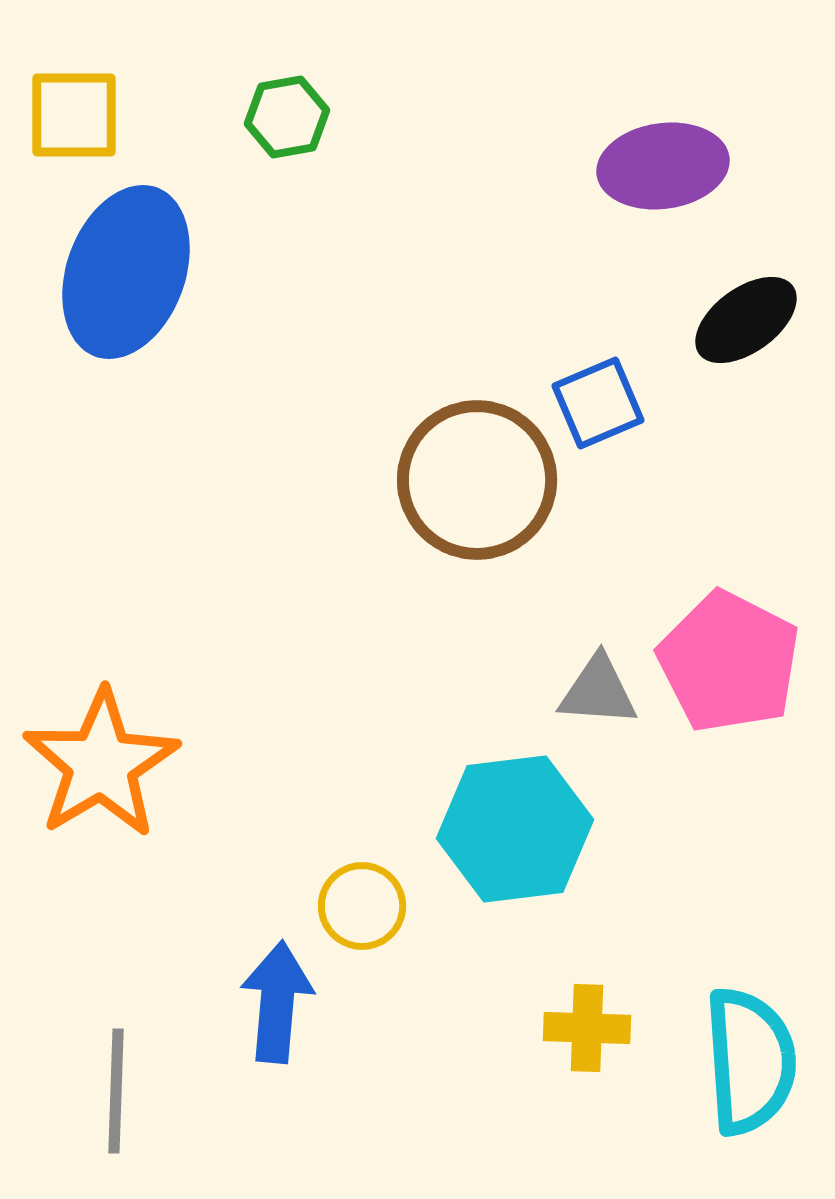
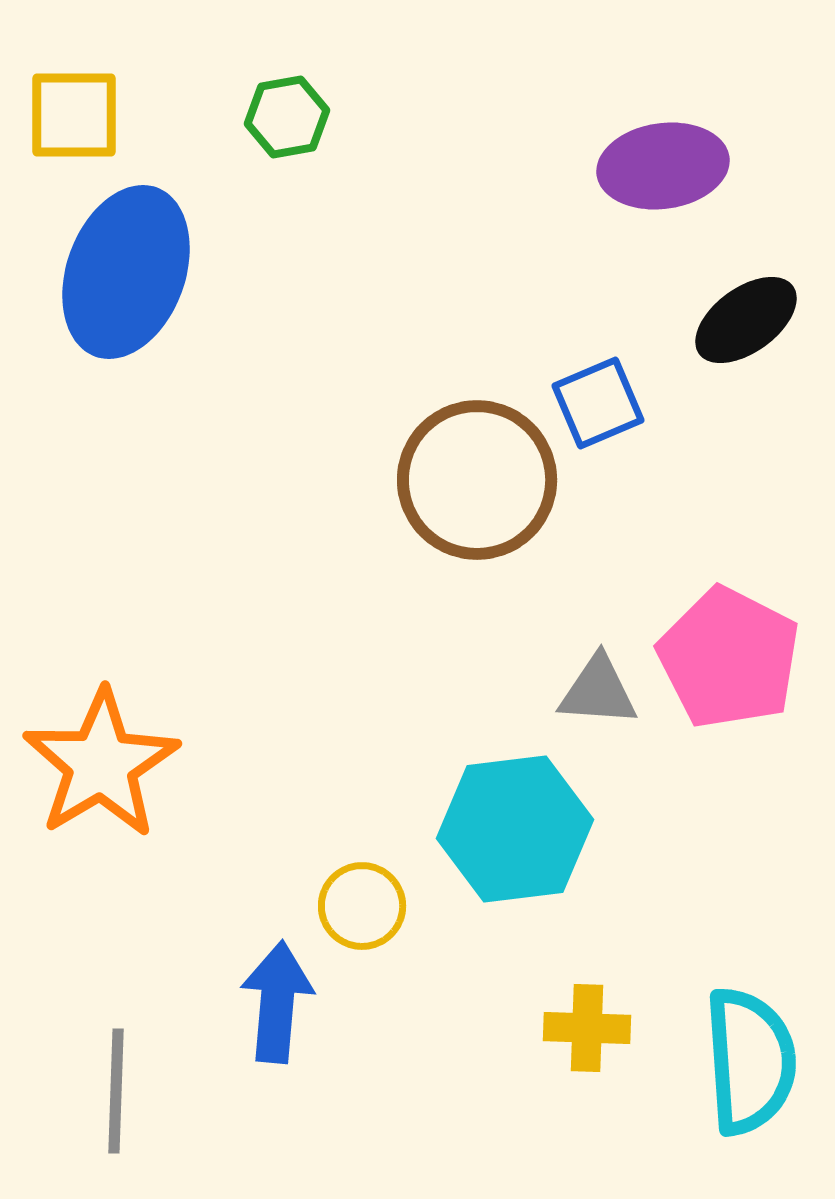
pink pentagon: moved 4 px up
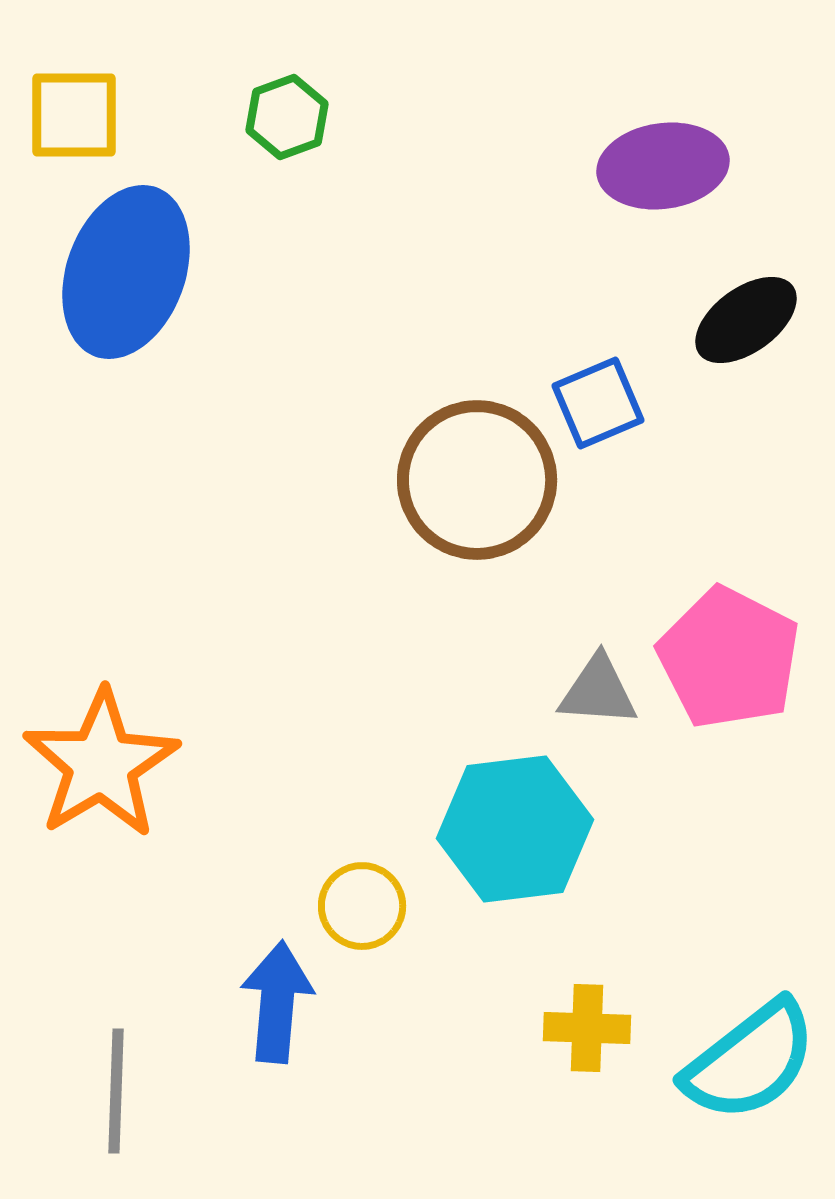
green hexagon: rotated 10 degrees counterclockwise
cyan semicircle: rotated 56 degrees clockwise
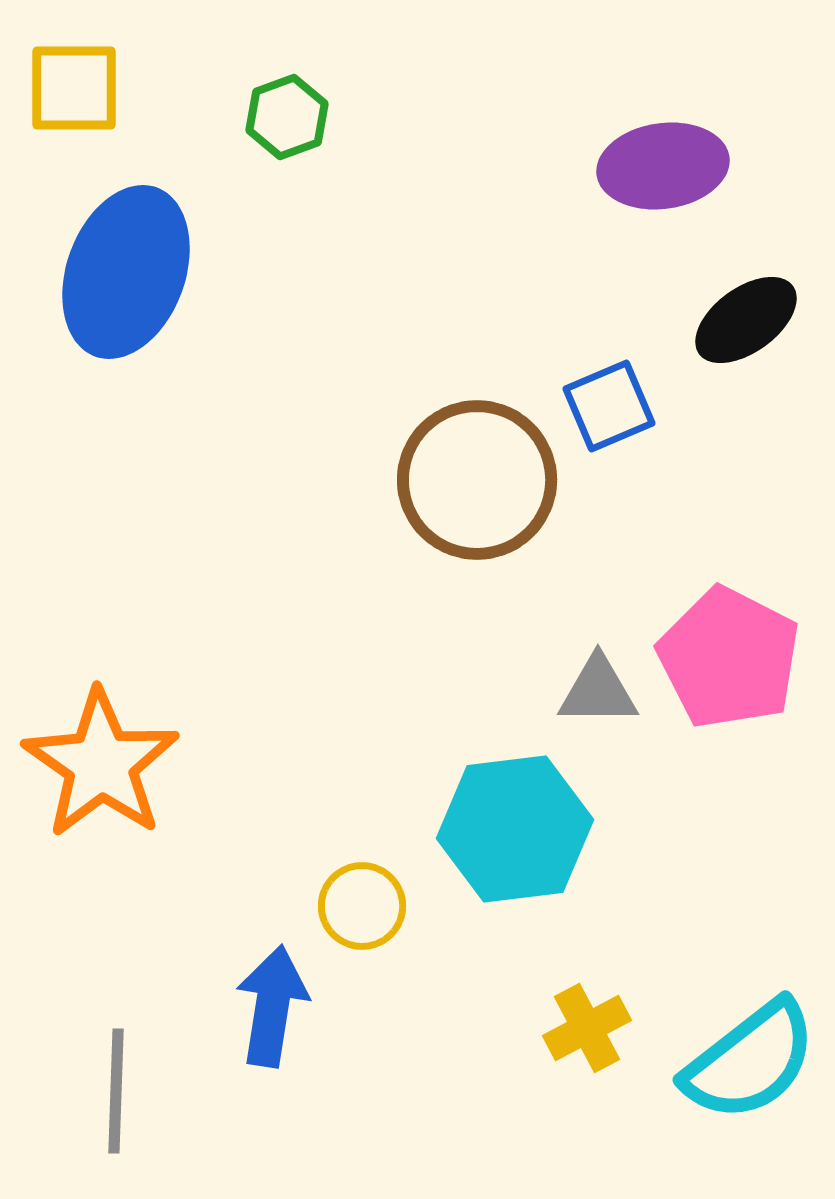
yellow square: moved 27 px up
blue square: moved 11 px right, 3 px down
gray triangle: rotated 4 degrees counterclockwise
orange star: rotated 6 degrees counterclockwise
blue arrow: moved 5 px left, 4 px down; rotated 4 degrees clockwise
yellow cross: rotated 30 degrees counterclockwise
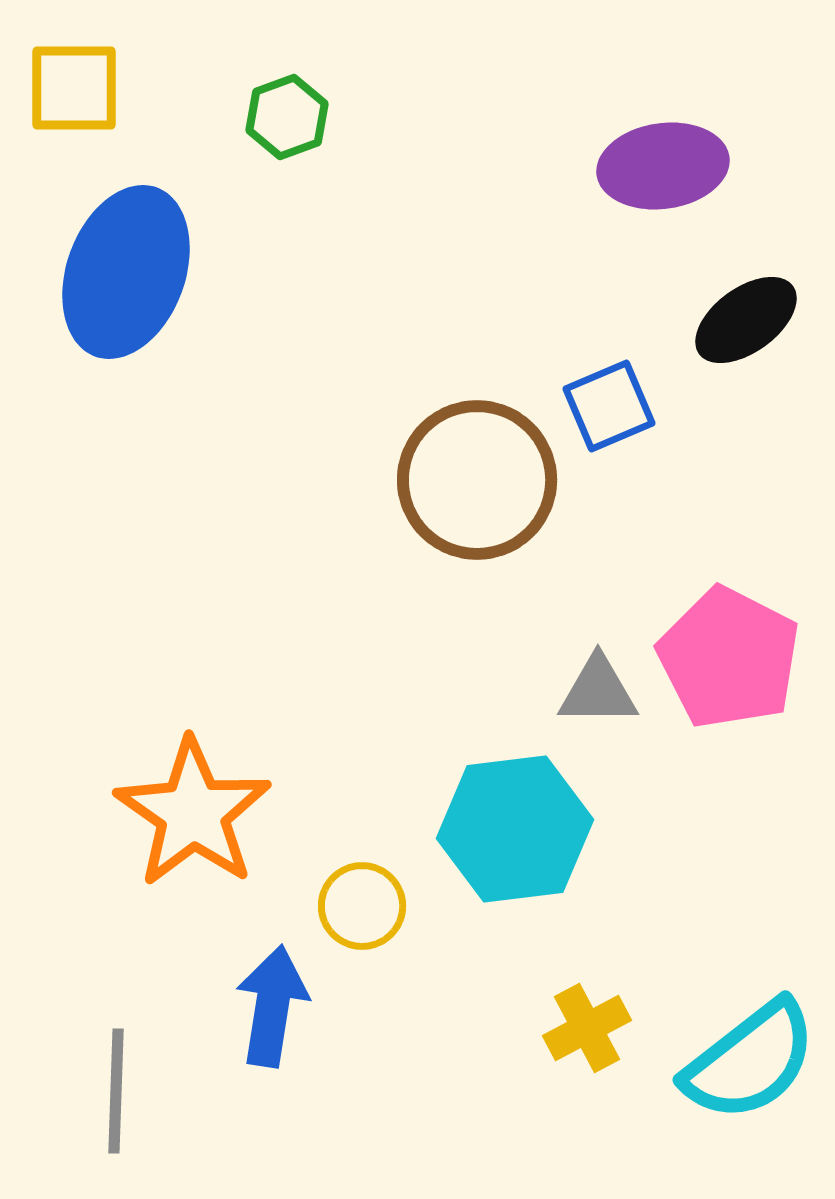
orange star: moved 92 px right, 49 px down
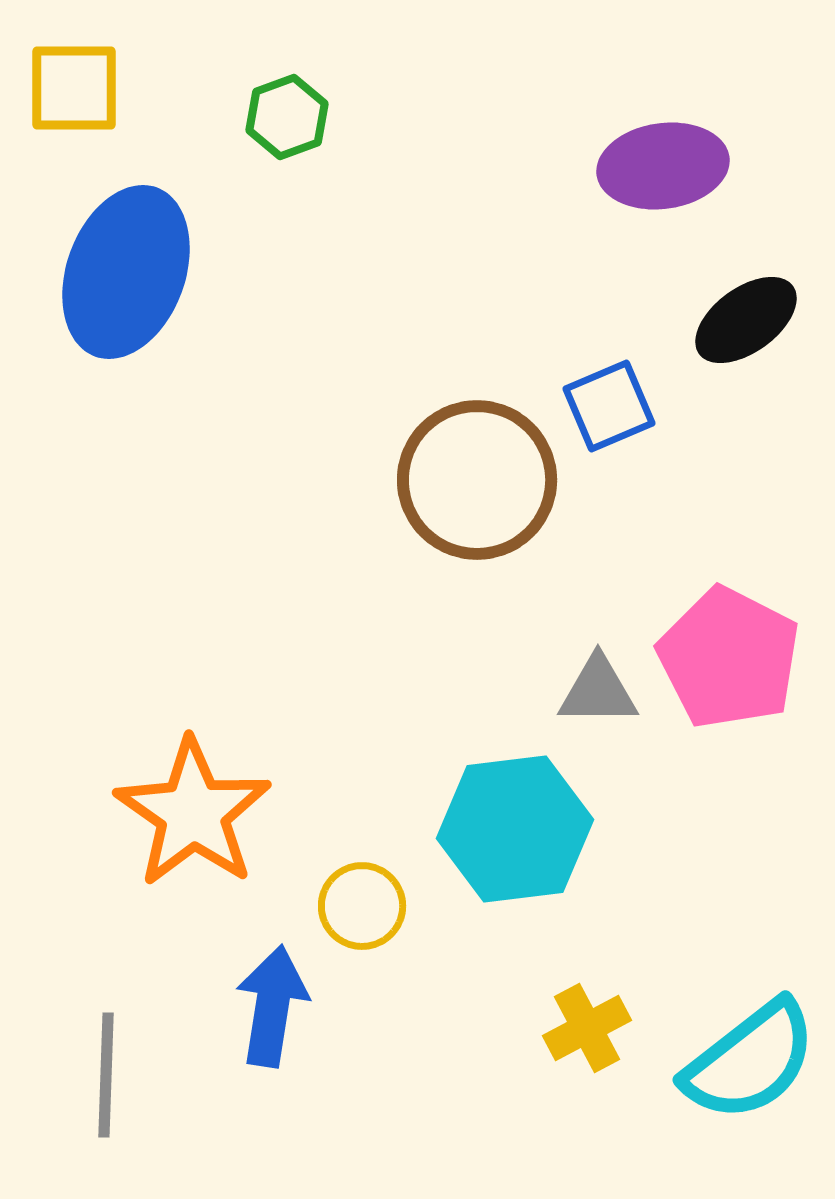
gray line: moved 10 px left, 16 px up
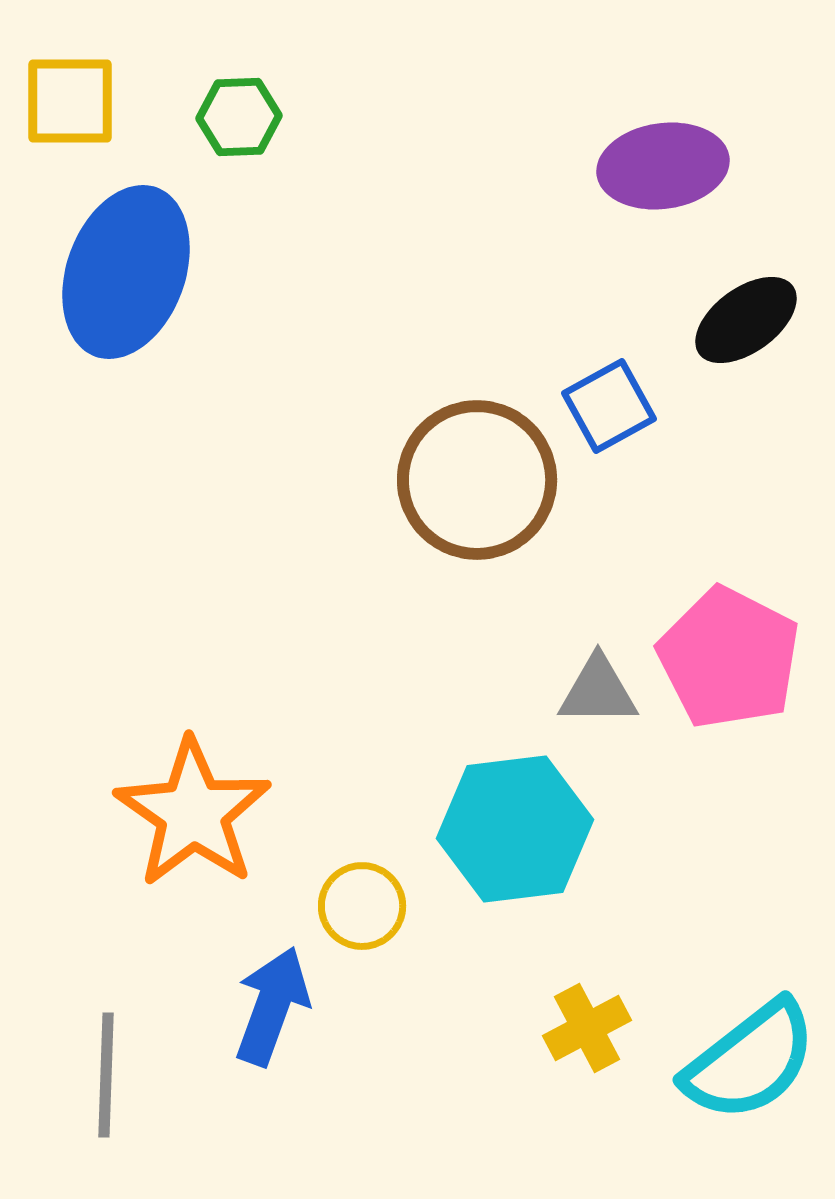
yellow square: moved 4 px left, 13 px down
green hexagon: moved 48 px left; rotated 18 degrees clockwise
blue square: rotated 6 degrees counterclockwise
blue arrow: rotated 11 degrees clockwise
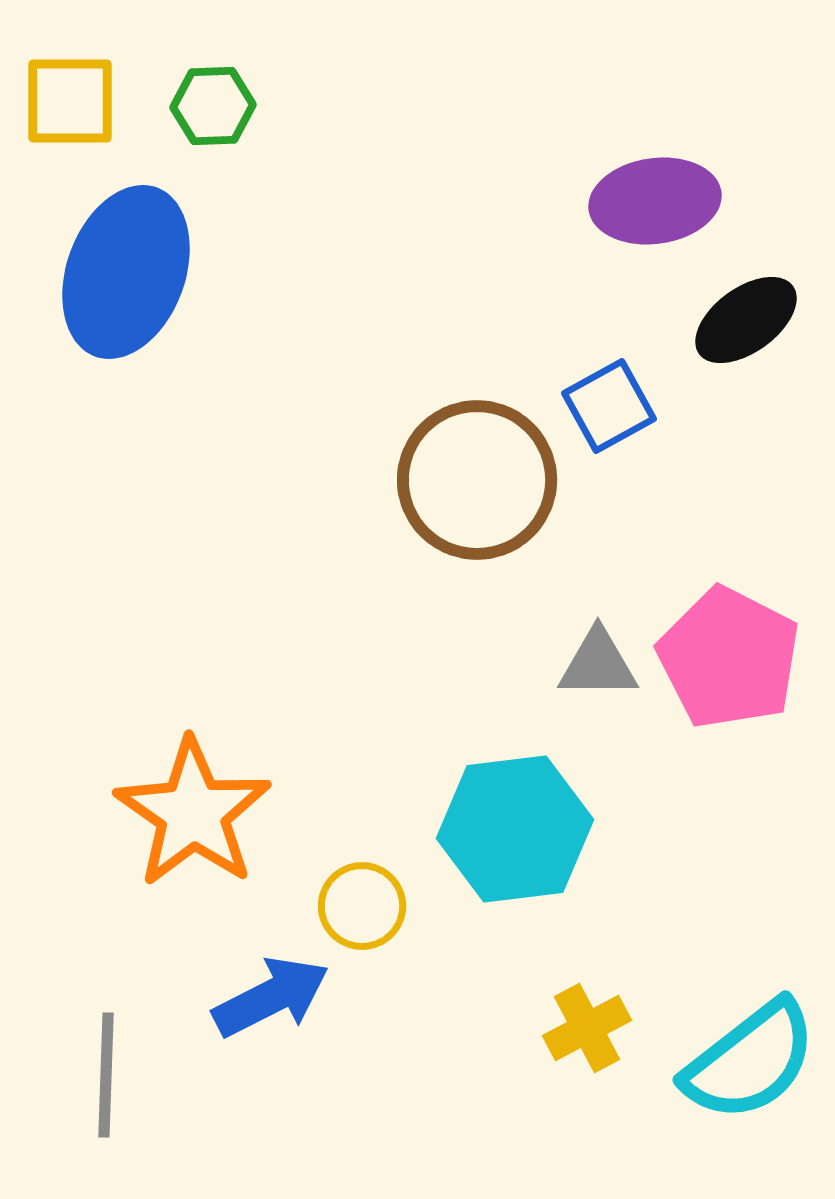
green hexagon: moved 26 px left, 11 px up
purple ellipse: moved 8 px left, 35 px down
gray triangle: moved 27 px up
blue arrow: moved 1 px left, 9 px up; rotated 43 degrees clockwise
